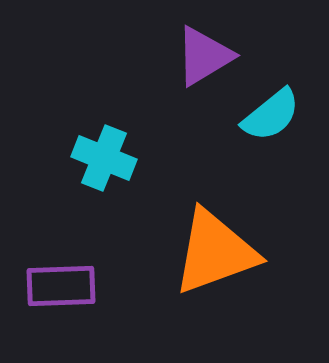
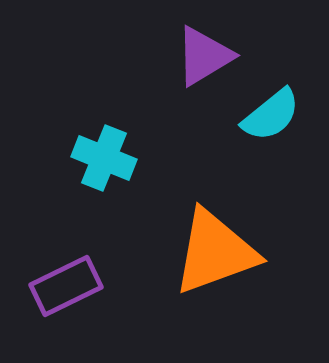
purple rectangle: moved 5 px right; rotated 24 degrees counterclockwise
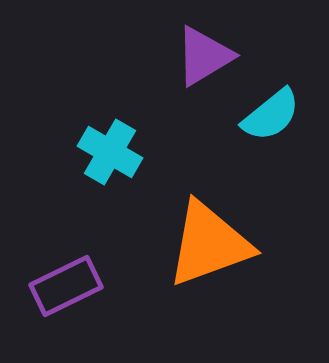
cyan cross: moved 6 px right, 6 px up; rotated 8 degrees clockwise
orange triangle: moved 6 px left, 8 px up
